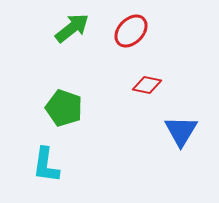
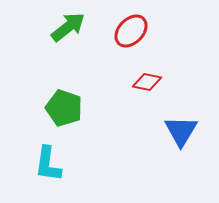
green arrow: moved 4 px left, 1 px up
red diamond: moved 3 px up
cyan L-shape: moved 2 px right, 1 px up
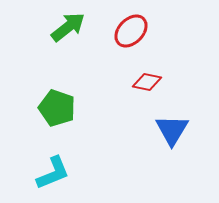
green pentagon: moved 7 px left
blue triangle: moved 9 px left, 1 px up
cyan L-shape: moved 5 px right, 9 px down; rotated 120 degrees counterclockwise
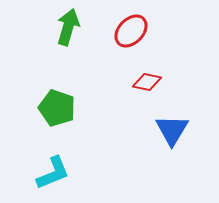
green arrow: rotated 36 degrees counterclockwise
